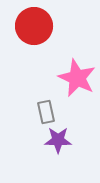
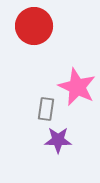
pink star: moved 9 px down
gray rectangle: moved 3 px up; rotated 20 degrees clockwise
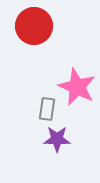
gray rectangle: moved 1 px right
purple star: moved 1 px left, 1 px up
